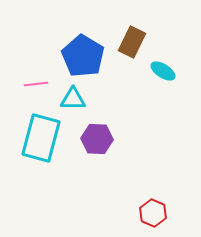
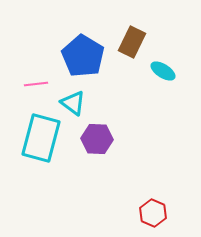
cyan triangle: moved 4 px down; rotated 36 degrees clockwise
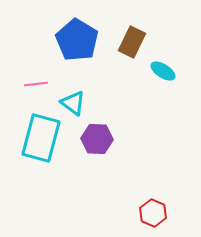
blue pentagon: moved 6 px left, 16 px up
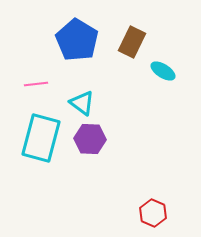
cyan triangle: moved 9 px right
purple hexagon: moved 7 px left
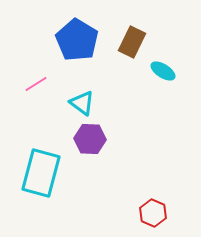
pink line: rotated 25 degrees counterclockwise
cyan rectangle: moved 35 px down
